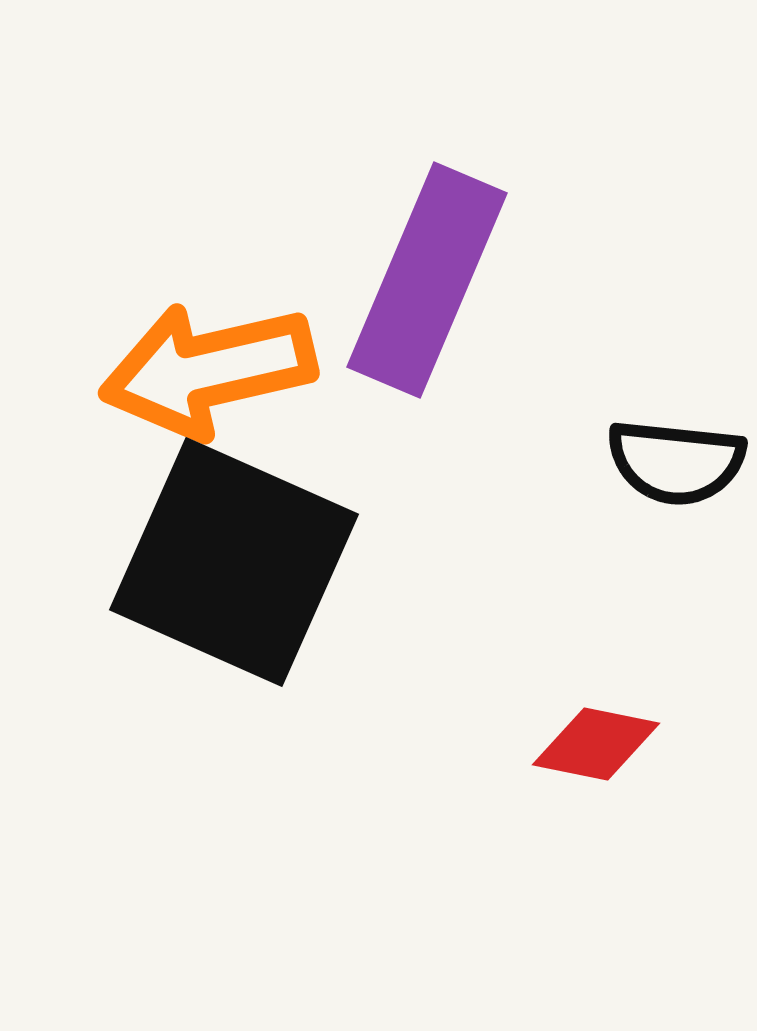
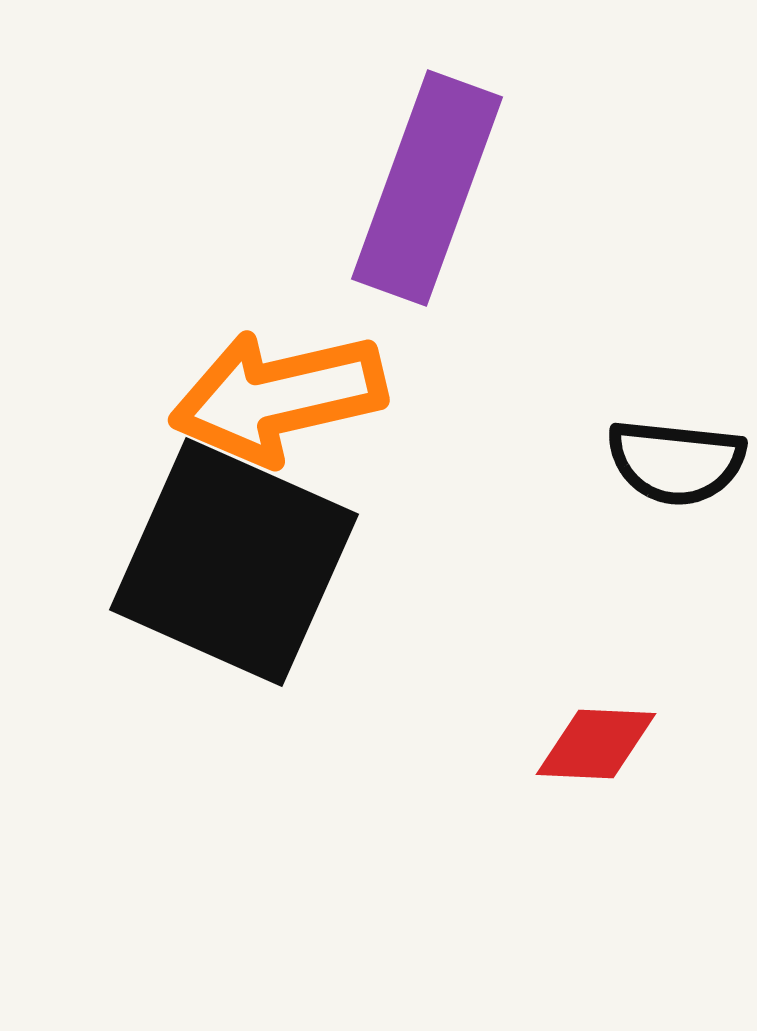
purple rectangle: moved 92 px up; rotated 3 degrees counterclockwise
orange arrow: moved 70 px right, 27 px down
red diamond: rotated 9 degrees counterclockwise
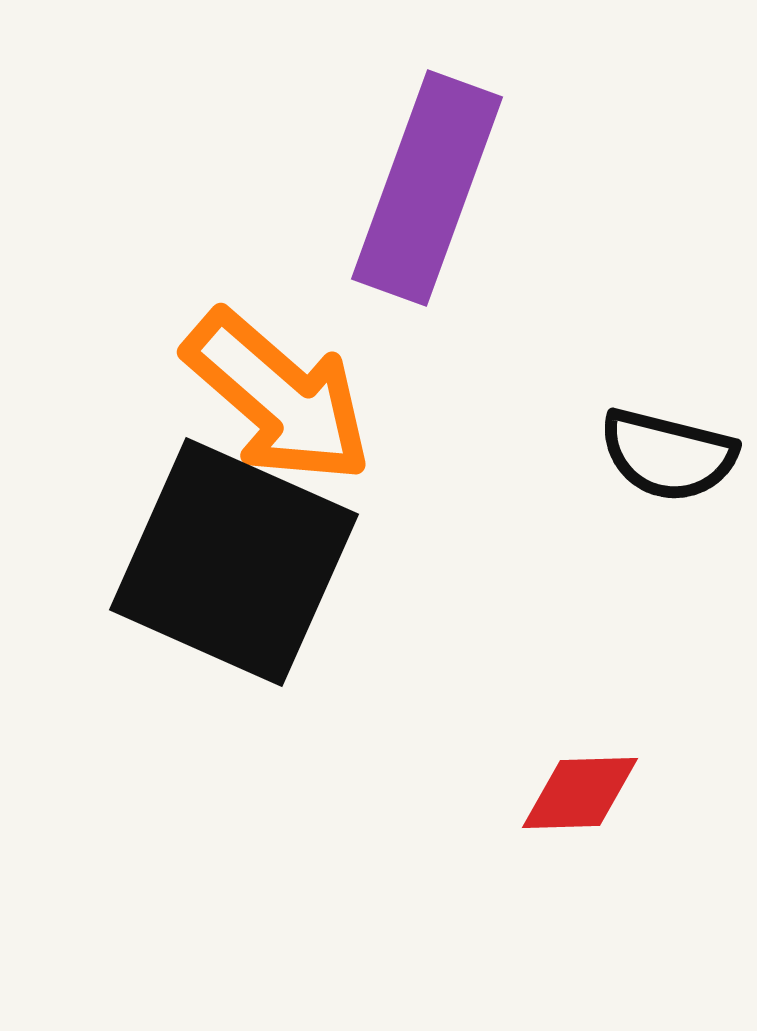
orange arrow: rotated 126 degrees counterclockwise
black semicircle: moved 8 px left, 7 px up; rotated 8 degrees clockwise
red diamond: moved 16 px left, 49 px down; rotated 4 degrees counterclockwise
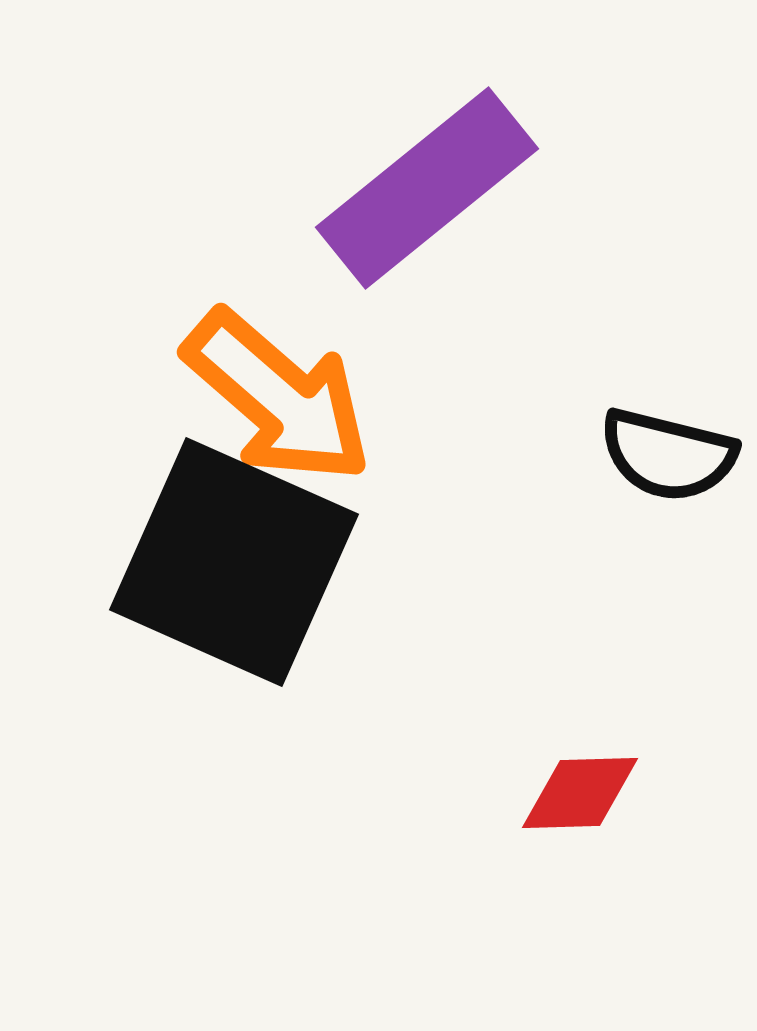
purple rectangle: rotated 31 degrees clockwise
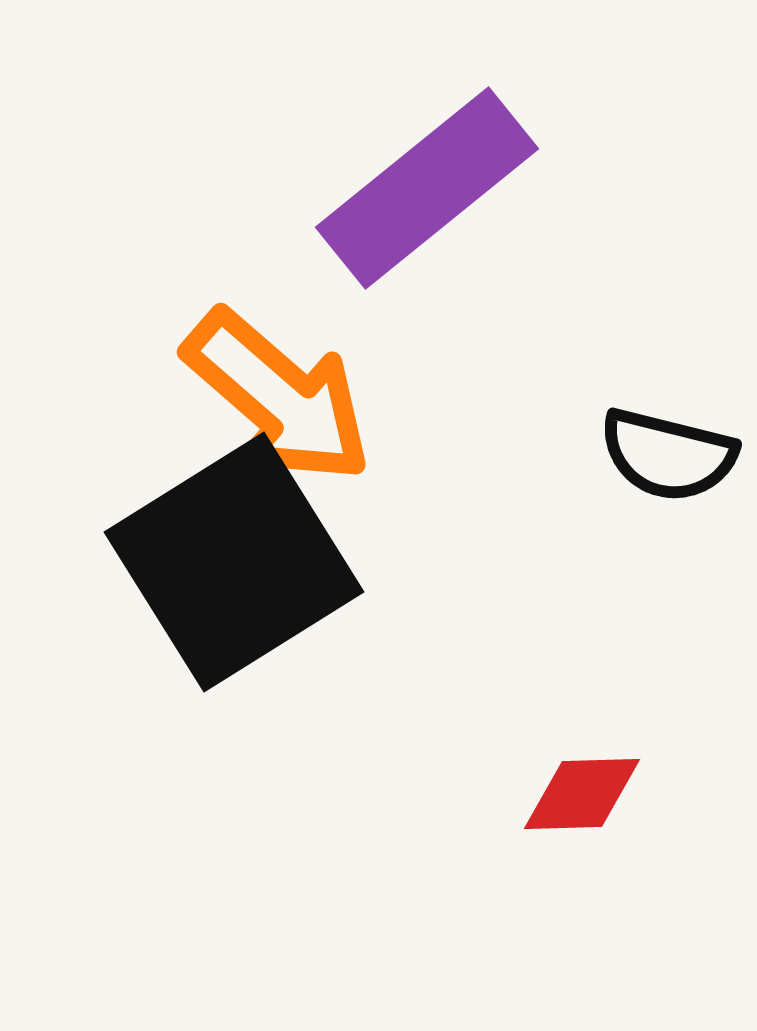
black square: rotated 34 degrees clockwise
red diamond: moved 2 px right, 1 px down
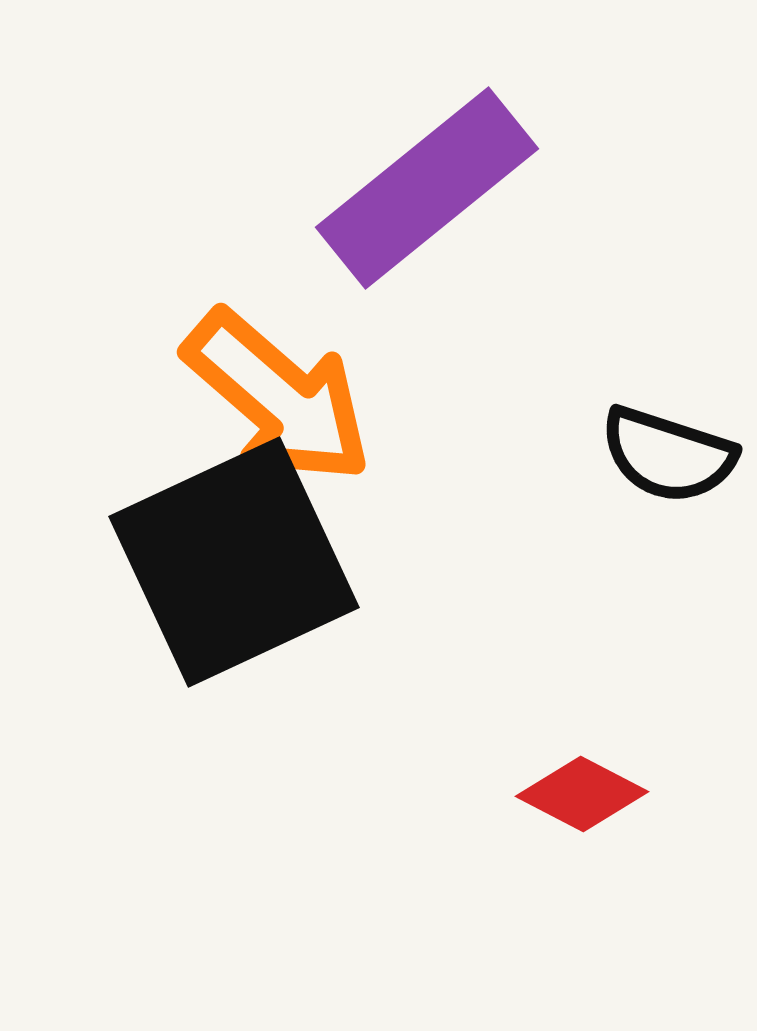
black semicircle: rotated 4 degrees clockwise
black square: rotated 7 degrees clockwise
red diamond: rotated 29 degrees clockwise
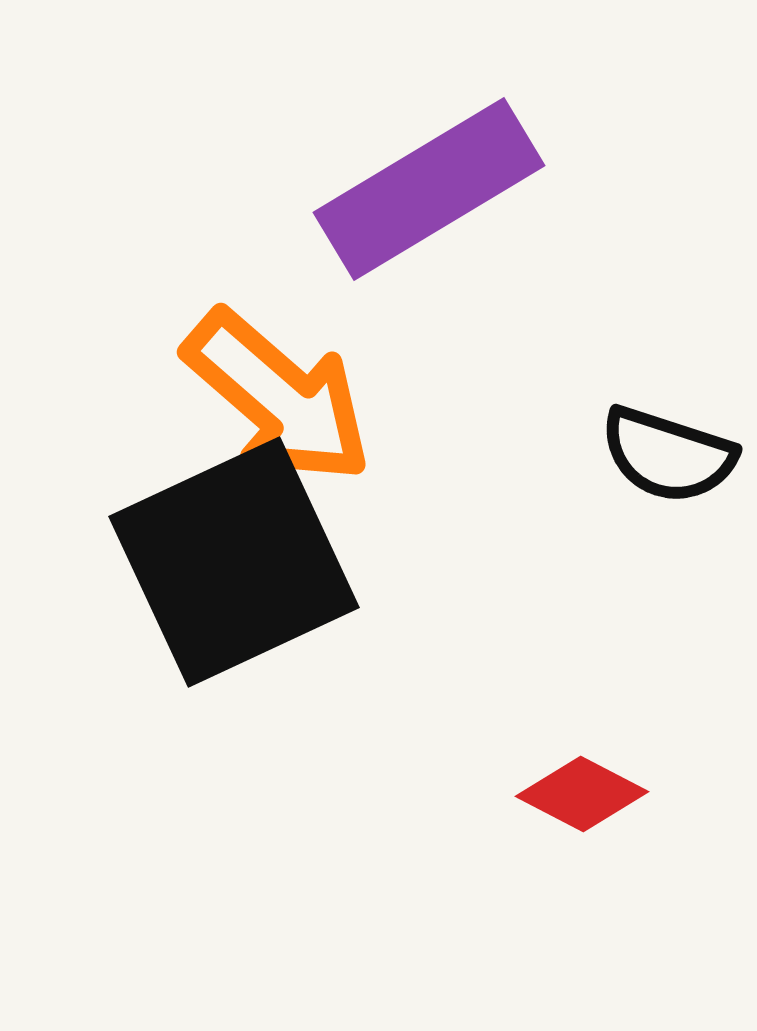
purple rectangle: moved 2 px right, 1 px down; rotated 8 degrees clockwise
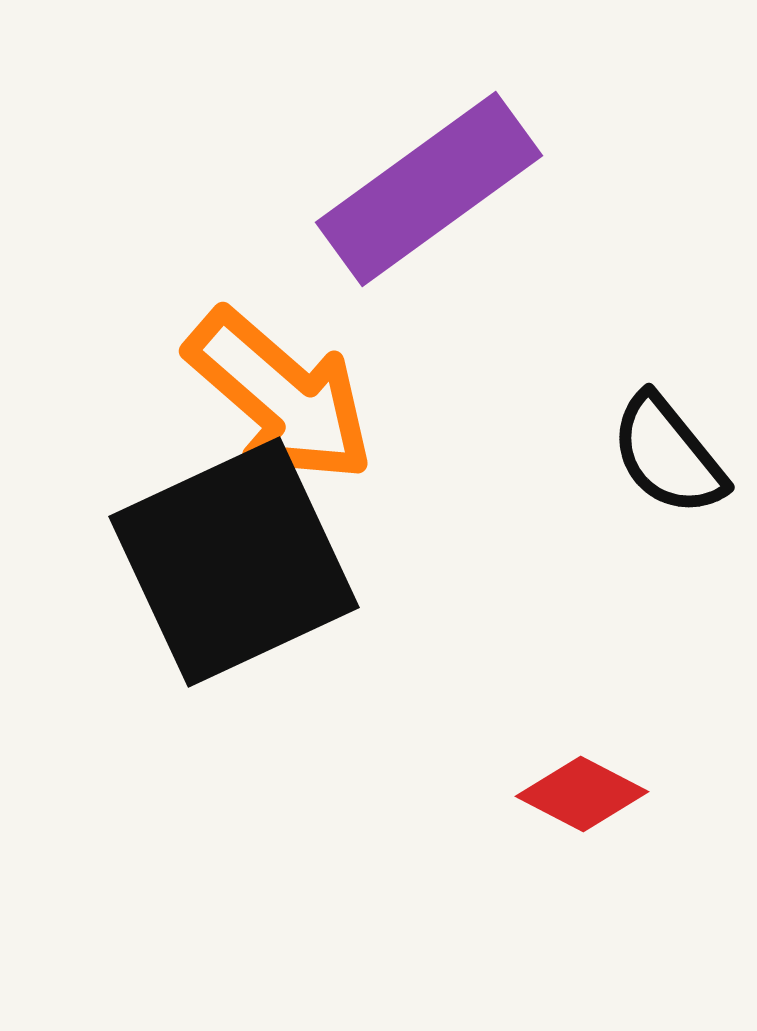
purple rectangle: rotated 5 degrees counterclockwise
orange arrow: moved 2 px right, 1 px up
black semicircle: rotated 33 degrees clockwise
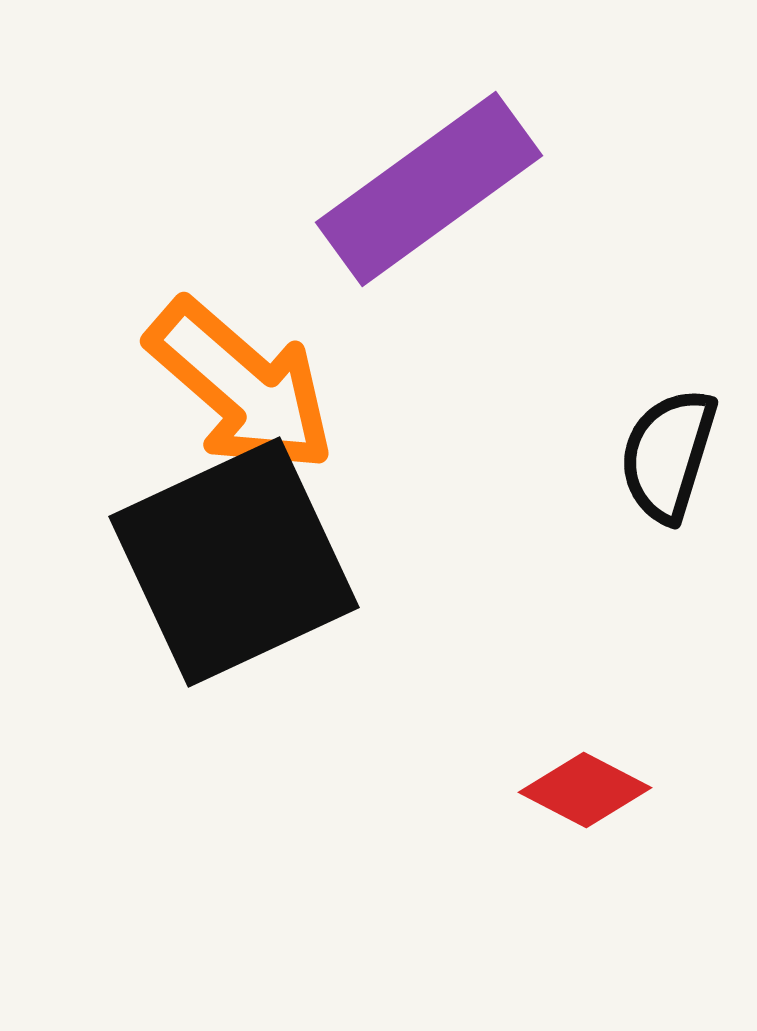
orange arrow: moved 39 px left, 10 px up
black semicircle: rotated 56 degrees clockwise
red diamond: moved 3 px right, 4 px up
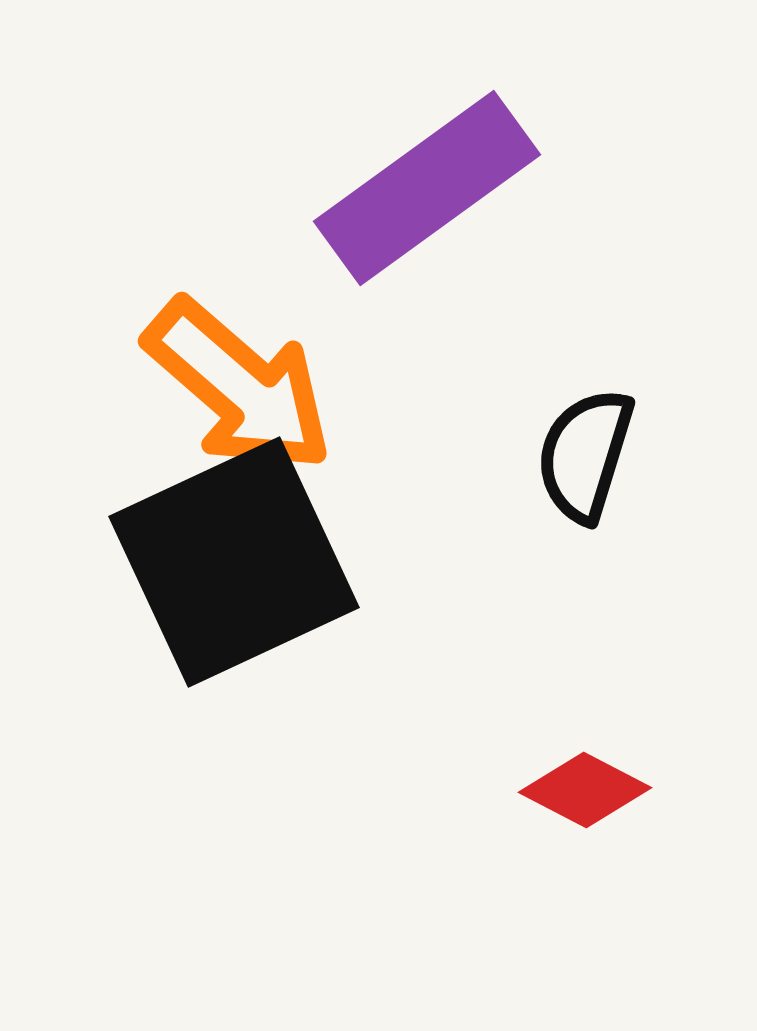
purple rectangle: moved 2 px left, 1 px up
orange arrow: moved 2 px left
black semicircle: moved 83 px left
